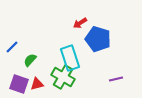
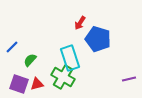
red arrow: rotated 24 degrees counterclockwise
purple line: moved 13 px right
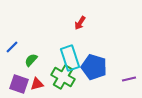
blue pentagon: moved 4 px left, 28 px down
green semicircle: moved 1 px right
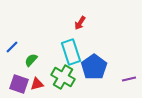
cyan rectangle: moved 1 px right, 6 px up
blue pentagon: rotated 20 degrees clockwise
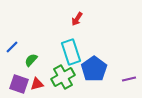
red arrow: moved 3 px left, 4 px up
blue pentagon: moved 2 px down
green cross: rotated 30 degrees clockwise
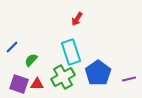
blue pentagon: moved 4 px right, 4 px down
red triangle: rotated 16 degrees clockwise
